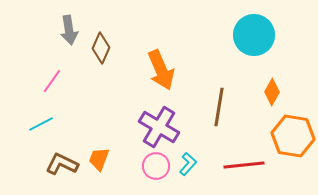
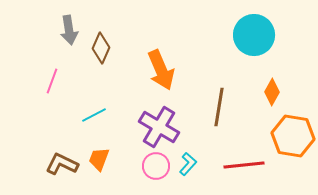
pink line: rotated 15 degrees counterclockwise
cyan line: moved 53 px right, 9 px up
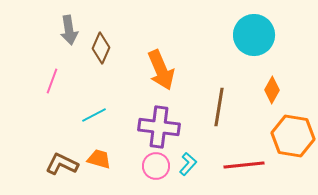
orange diamond: moved 2 px up
purple cross: rotated 24 degrees counterclockwise
orange trapezoid: rotated 85 degrees clockwise
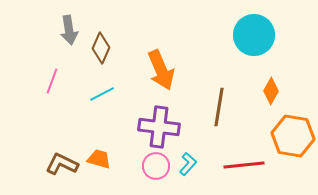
orange diamond: moved 1 px left, 1 px down
cyan line: moved 8 px right, 21 px up
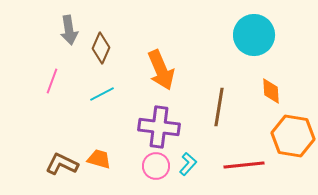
orange diamond: rotated 32 degrees counterclockwise
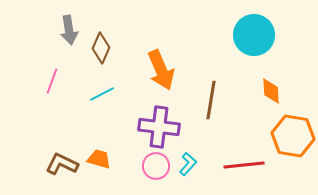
brown line: moved 8 px left, 7 px up
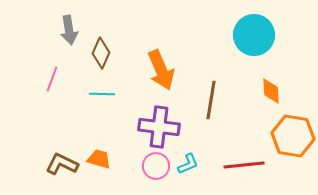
brown diamond: moved 5 px down
pink line: moved 2 px up
cyan line: rotated 30 degrees clockwise
cyan L-shape: rotated 25 degrees clockwise
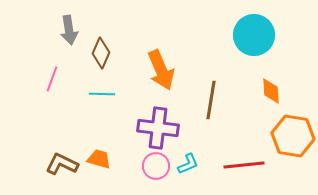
purple cross: moved 1 px left, 1 px down
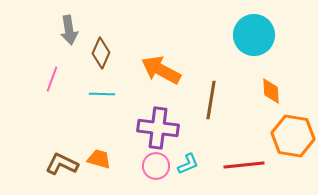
orange arrow: rotated 141 degrees clockwise
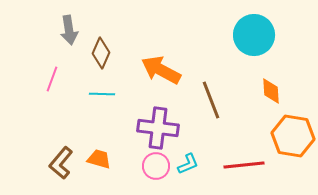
brown line: rotated 30 degrees counterclockwise
brown L-shape: moved 1 px left, 1 px up; rotated 76 degrees counterclockwise
